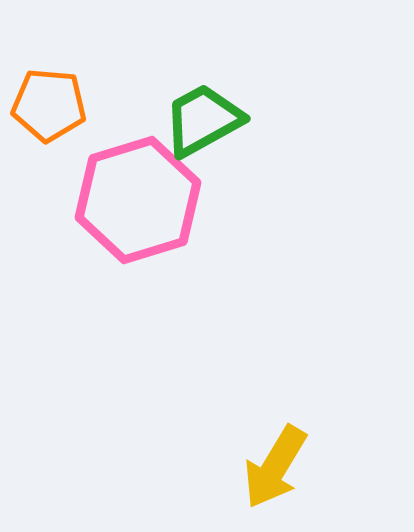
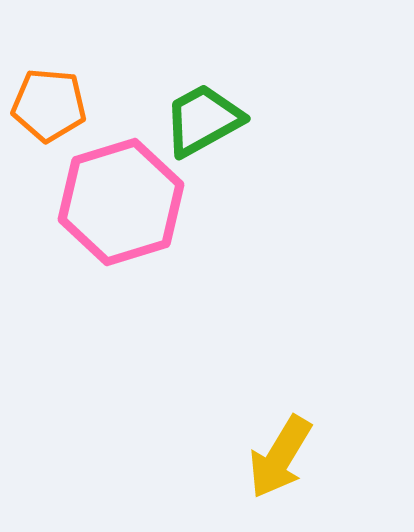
pink hexagon: moved 17 px left, 2 px down
yellow arrow: moved 5 px right, 10 px up
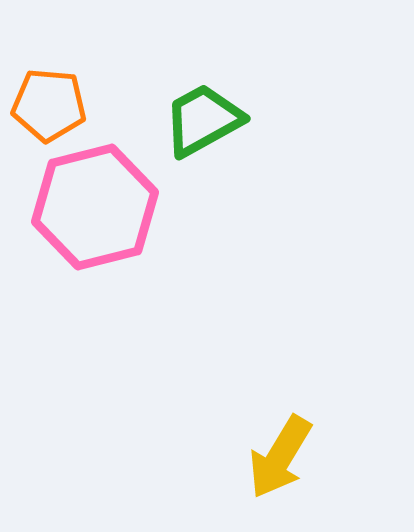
pink hexagon: moved 26 px left, 5 px down; rotated 3 degrees clockwise
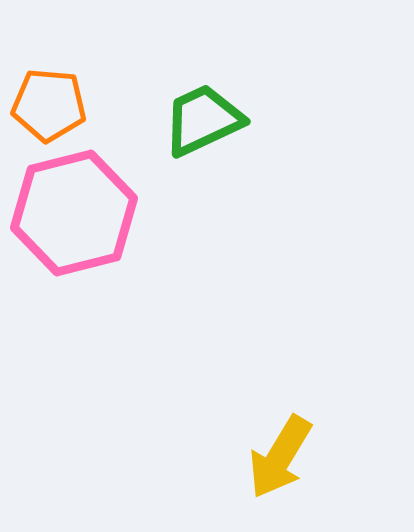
green trapezoid: rotated 4 degrees clockwise
pink hexagon: moved 21 px left, 6 px down
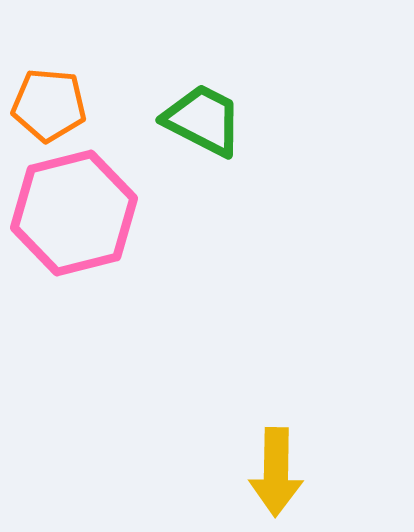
green trapezoid: rotated 52 degrees clockwise
yellow arrow: moved 4 px left, 15 px down; rotated 30 degrees counterclockwise
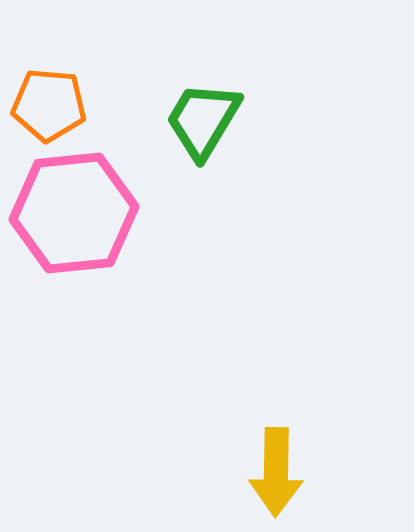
green trapezoid: rotated 86 degrees counterclockwise
pink hexagon: rotated 8 degrees clockwise
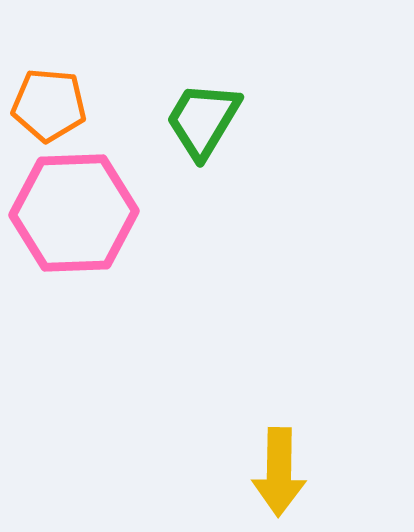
pink hexagon: rotated 4 degrees clockwise
yellow arrow: moved 3 px right
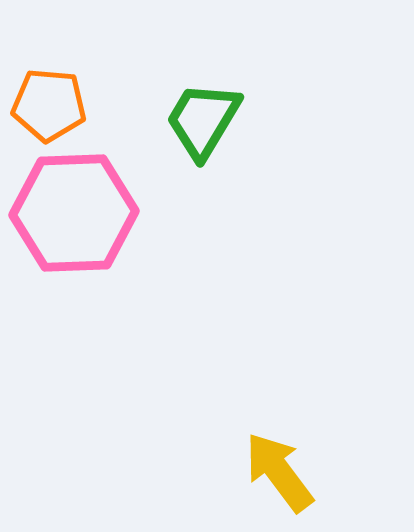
yellow arrow: rotated 142 degrees clockwise
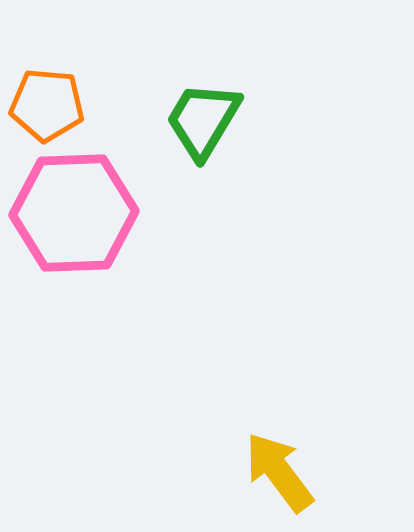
orange pentagon: moved 2 px left
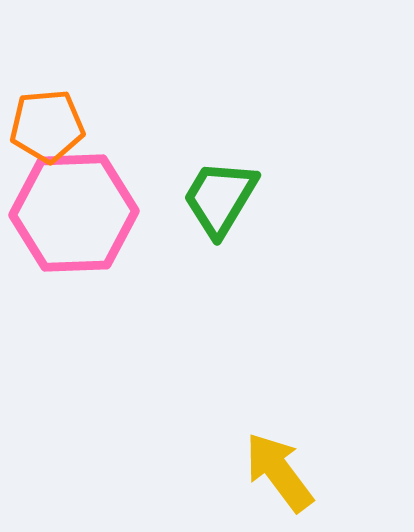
orange pentagon: moved 21 px down; rotated 10 degrees counterclockwise
green trapezoid: moved 17 px right, 78 px down
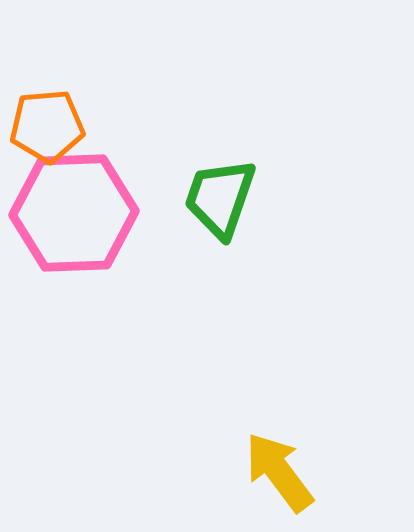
green trapezoid: rotated 12 degrees counterclockwise
